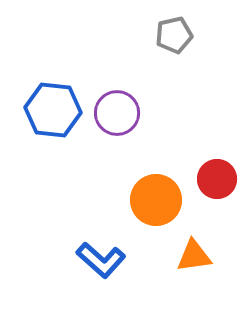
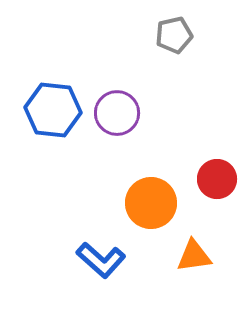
orange circle: moved 5 px left, 3 px down
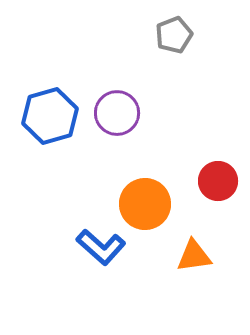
gray pentagon: rotated 9 degrees counterclockwise
blue hexagon: moved 3 px left, 6 px down; rotated 22 degrees counterclockwise
red circle: moved 1 px right, 2 px down
orange circle: moved 6 px left, 1 px down
blue L-shape: moved 13 px up
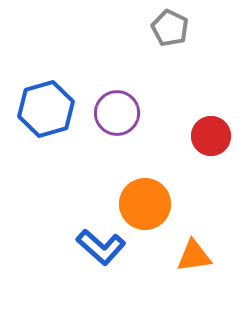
gray pentagon: moved 4 px left, 7 px up; rotated 24 degrees counterclockwise
blue hexagon: moved 4 px left, 7 px up
red circle: moved 7 px left, 45 px up
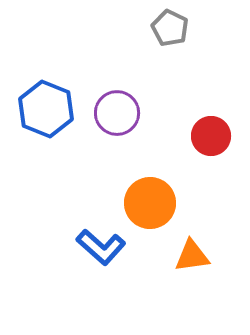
blue hexagon: rotated 22 degrees counterclockwise
orange circle: moved 5 px right, 1 px up
orange triangle: moved 2 px left
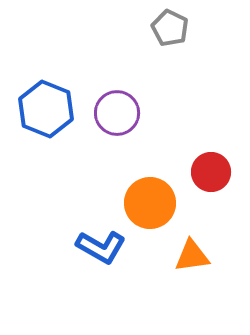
red circle: moved 36 px down
blue L-shape: rotated 12 degrees counterclockwise
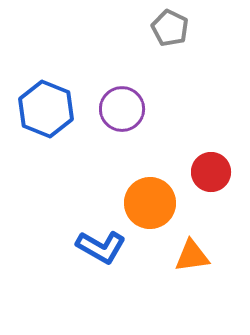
purple circle: moved 5 px right, 4 px up
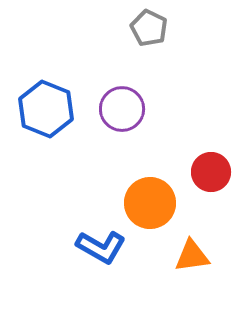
gray pentagon: moved 21 px left
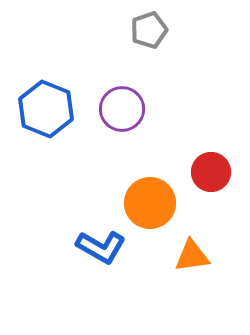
gray pentagon: moved 2 px down; rotated 27 degrees clockwise
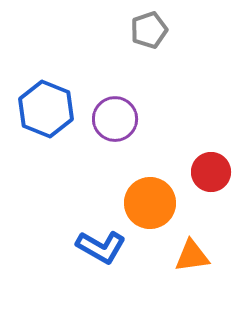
purple circle: moved 7 px left, 10 px down
